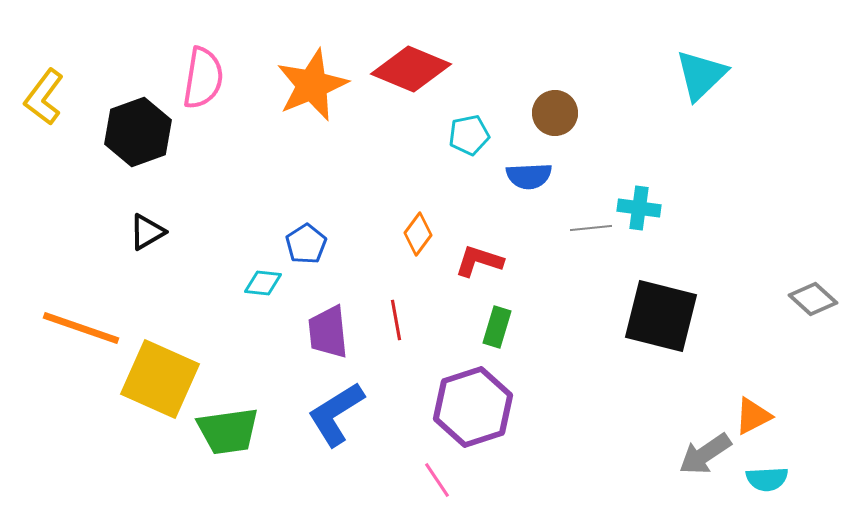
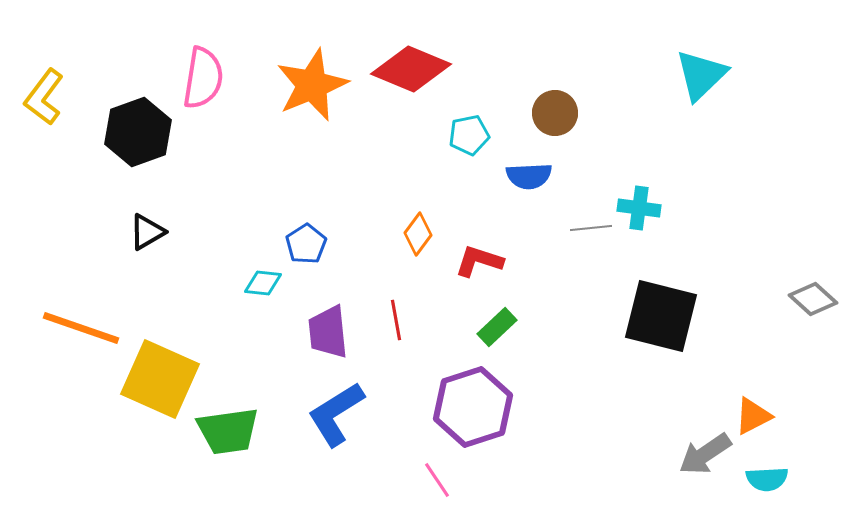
green rectangle: rotated 30 degrees clockwise
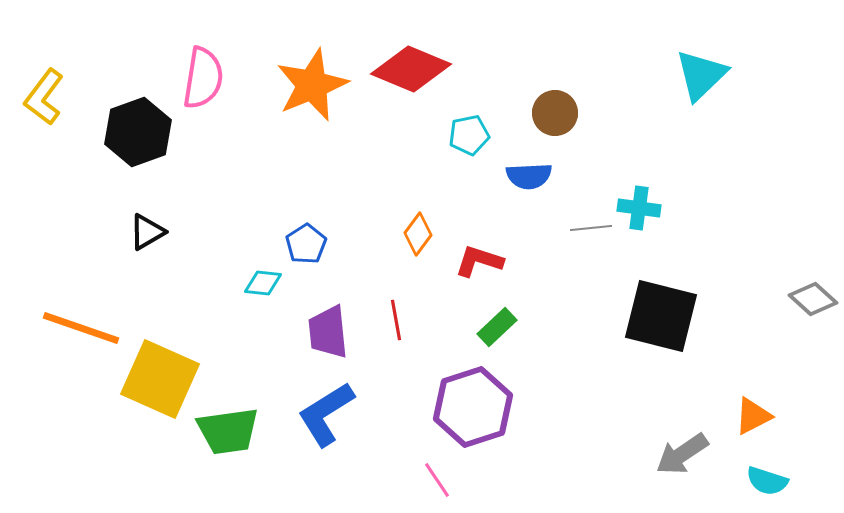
blue L-shape: moved 10 px left
gray arrow: moved 23 px left
cyan semicircle: moved 2 px down; rotated 21 degrees clockwise
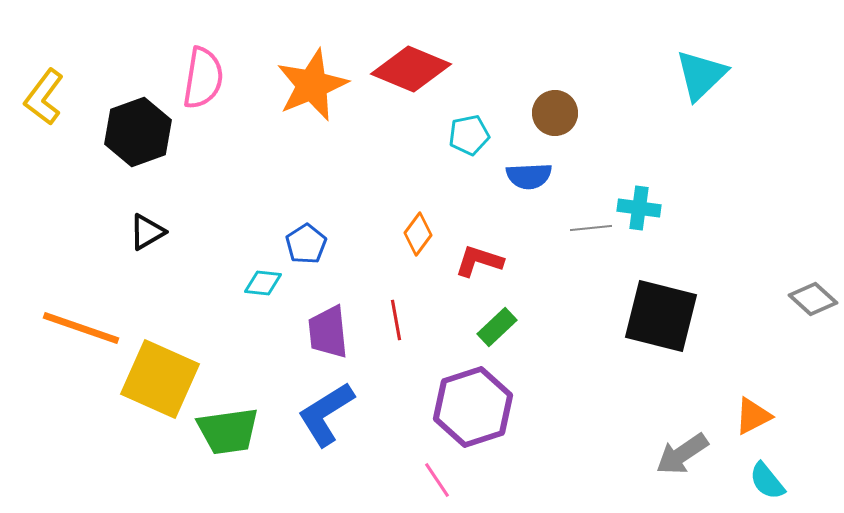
cyan semicircle: rotated 33 degrees clockwise
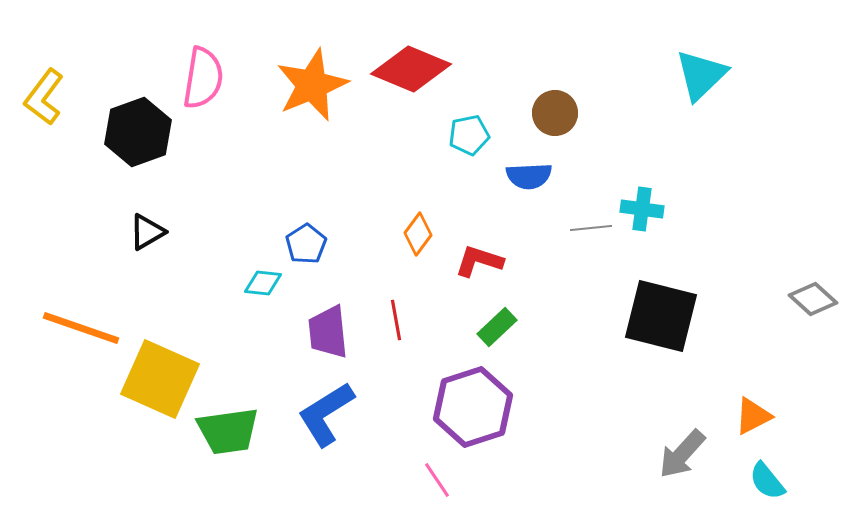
cyan cross: moved 3 px right, 1 px down
gray arrow: rotated 14 degrees counterclockwise
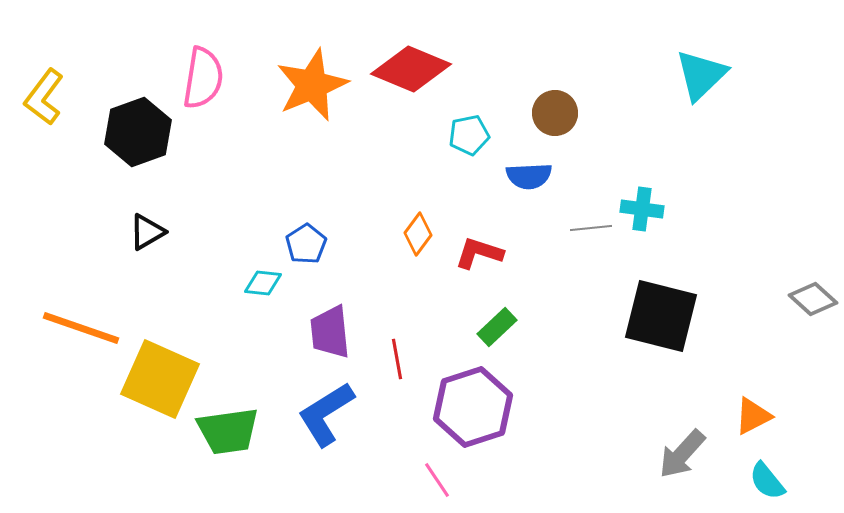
red L-shape: moved 8 px up
red line: moved 1 px right, 39 px down
purple trapezoid: moved 2 px right
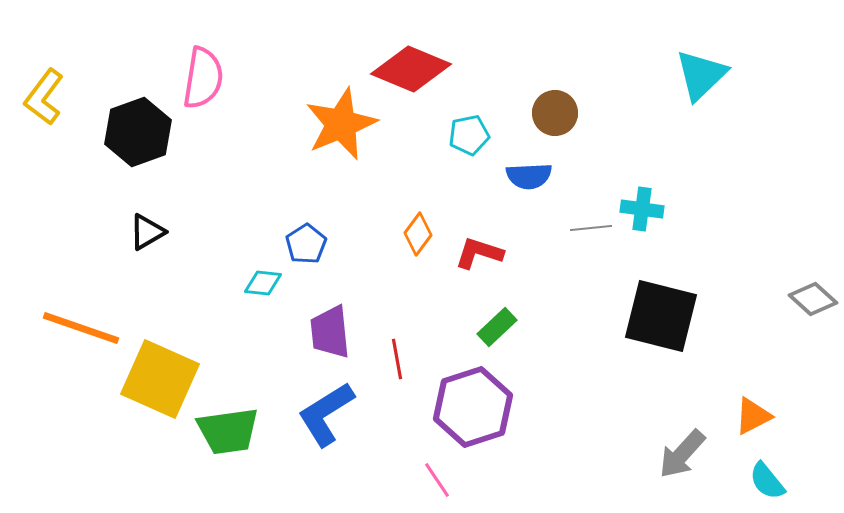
orange star: moved 29 px right, 39 px down
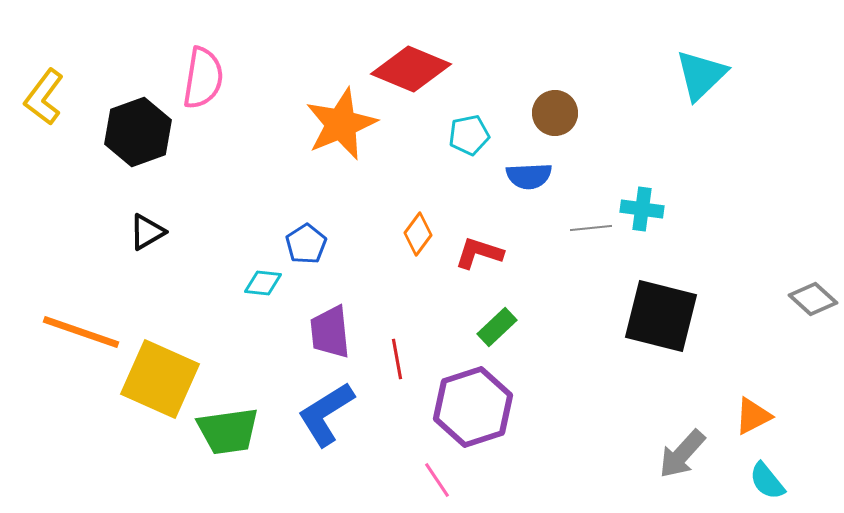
orange line: moved 4 px down
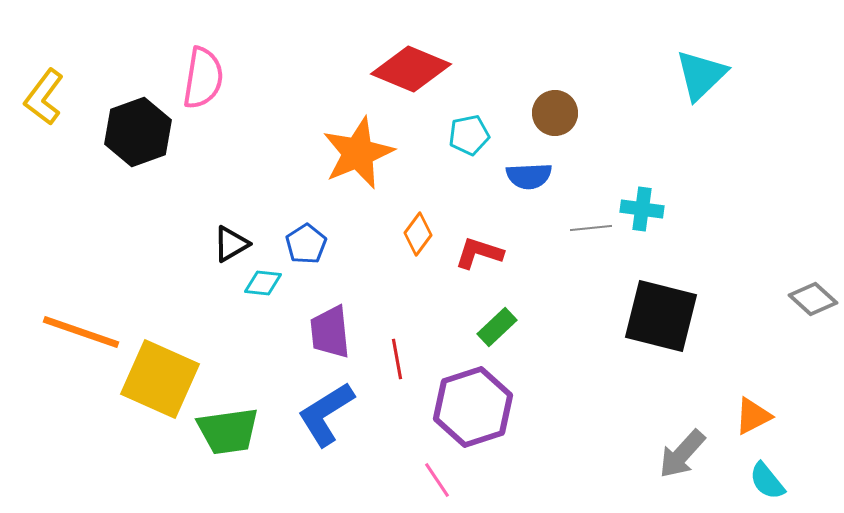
orange star: moved 17 px right, 29 px down
black triangle: moved 84 px right, 12 px down
